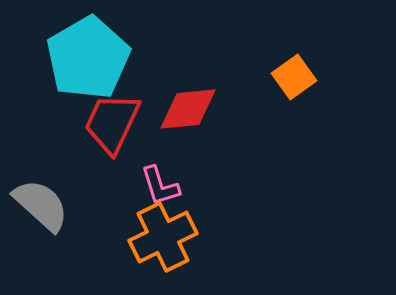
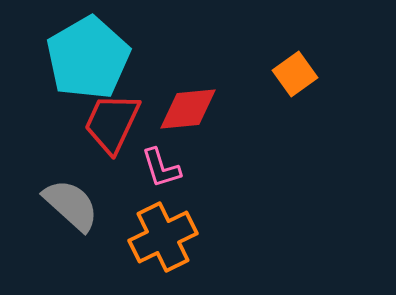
orange square: moved 1 px right, 3 px up
pink L-shape: moved 1 px right, 18 px up
gray semicircle: moved 30 px right
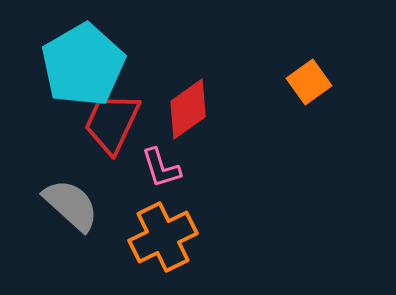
cyan pentagon: moved 5 px left, 7 px down
orange square: moved 14 px right, 8 px down
red diamond: rotated 30 degrees counterclockwise
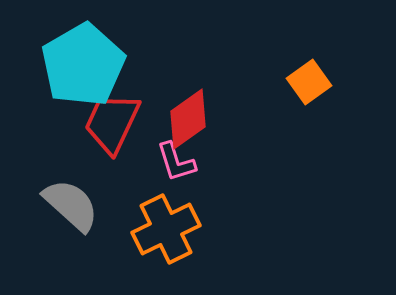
red diamond: moved 10 px down
pink L-shape: moved 15 px right, 6 px up
orange cross: moved 3 px right, 8 px up
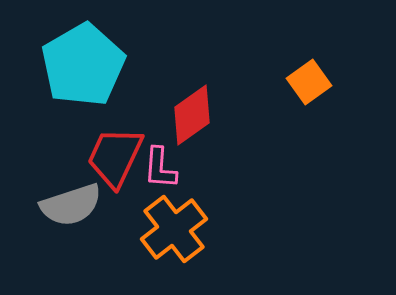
red diamond: moved 4 px right, 4 px up
red trapezoid: moved 3 px right, 34 px down
pink L-shape: moved 16 px left, 6 px down; rotated 21 degrees clockwise
gray semicircle: rotated 120 degrees clockwise
orange cross: moved 8 px right; rotated 12 degrees counterclockwise
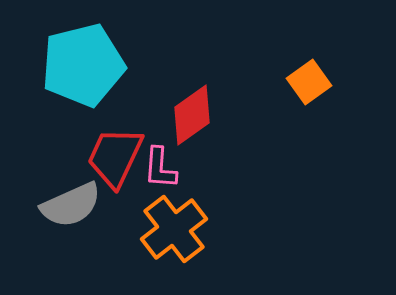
cyan pentagon: rotated 16 degrees clockwise
gray semicircle: rotated 6 degrees counterclockwise
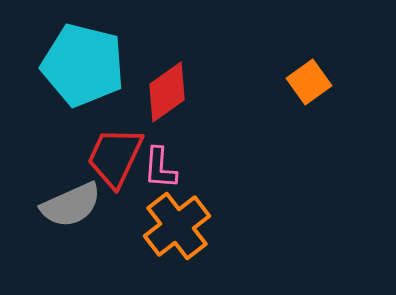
cyan pentagon: rotated 28 degrees clockwise
red diamond: moved 25 px left, 23 px up
orange cross: moved 3 px right, 3 px up
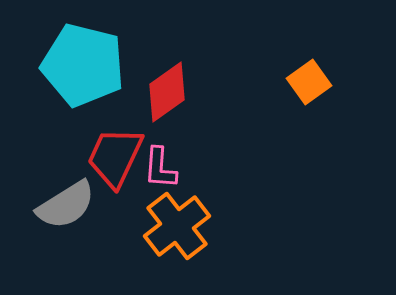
gray semicircle: moved 5 px left; rotated 8 degrees counterclockwise
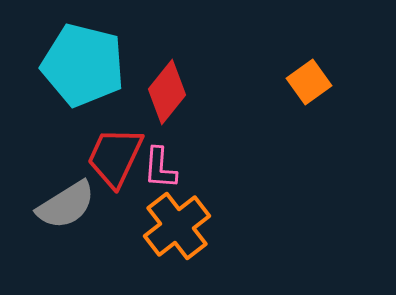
red diamond: rotated 16 degrees counterclockwise
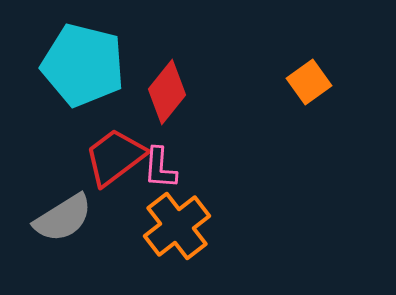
red trapezoid: rotated 28 degrees clockwise
gray semicircle: moved 3 px left, 13 px down
